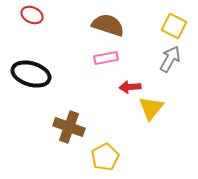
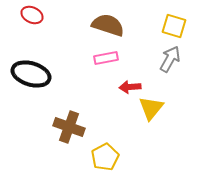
yellow square: rotated 10 degrees counterclockwise
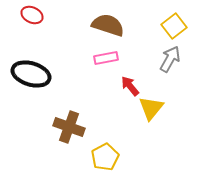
yellow square: rotated 35 degrees clockwise
red arrow: moved 1 px up; rotated 55 degrees clockwise
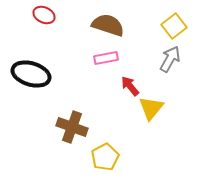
red ellipse: moved 12 px right
brown cross: moved 3 px right
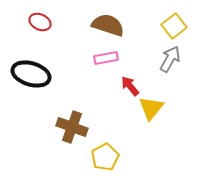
red ellipse: moved 4 px left, 7 px down
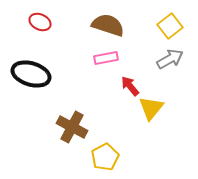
yellow square: moved 4 px left
gray arrow: rotated 32 degrees clockwise
brown cross: rotated 8 degrees clockwise
